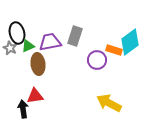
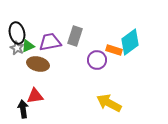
gray star: moved 7 px right
brown ellipse: rotated 70 degrees counterclockwise
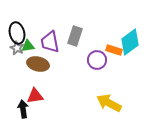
purple trapezoid: rotated 90 degrees counterclockwise
green triangle: rotated 16 degrees clockwise
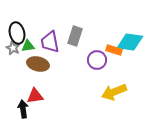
cyan diamond: rotated 44 degrees clockwise
gray star: moved 4 px left
yellow arrow: moved 5 px right, 11 px up; rotated 50 degrees counterclockwise
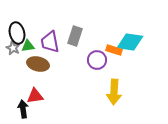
yellow arrow: rotated 65 degrees counterclockwise
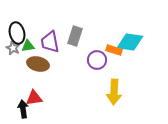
red triangle: moved 1 px left, 2 px down
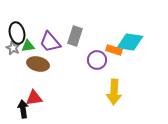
purple trapezoid: rotated 30 degrees counterclockwise
